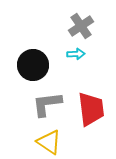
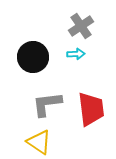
black circle: moved 8 px up
yellow triangle: moved 10 px left
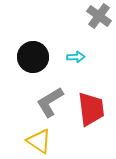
gray cross: moved 18 px right, 10 px up; rotated 20 degrees counterclockwise
cyan arrow: moved 3 px down
gray L-shape: moved 3 px right, 2 px up; rotated 24 degrees counterclockwise
yellow triangle: moved 1 px up
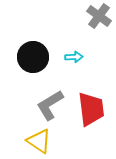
cyan arrow: moved 2 px left
gray L-shape: moved 3 px down
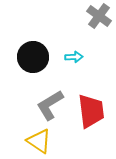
red trapezoid: moved 2 px down
